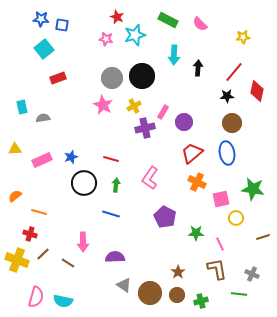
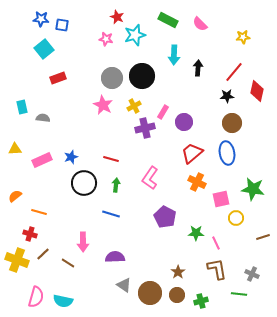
gray semicircle at (43, 118): rotated 16 degrees clockwise
pink line at (220, 244): moved 4 px left, 1 px up
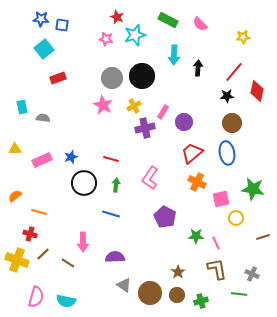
green star at (196, 233): moved 3 px down
cyan semicircle at (63, 301): moved 3 px right
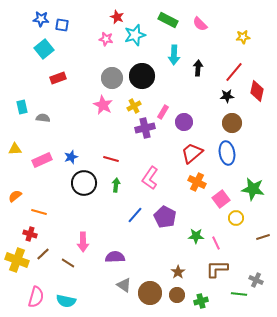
pink square at (221, 199): rotated 24 degrees counterclockwise
blue line at (111, 214): moved 24 px right, 1 px down; rotated 66 degrees counterclockwise
brown L-shape at (217, 269): rotated 80 degrees counterclockwise
gray cross at (252, 274): moved 4 px right, 6 px down
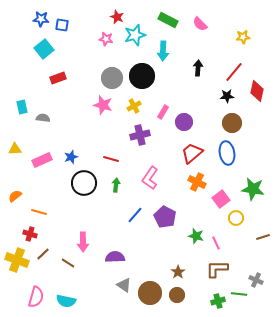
cyan arrow at (174, 55): moved 11 px left, 4 px up
pink star at (103, 105): rotated 12 degrees counterclockwise
purple cross at (145, 128): moved 5 px left, 7 px down
green star at (196, 236): rotated 14 degrees clockwise
green cross at (201, 301): moved 17 px right
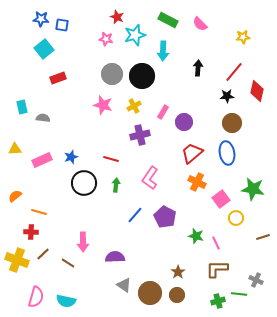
gray circle at (112, 78): moved 4 px up
red cross at (30, 234): moved 1 px right, 2 px up; rotated 16 degrees counterclockwise
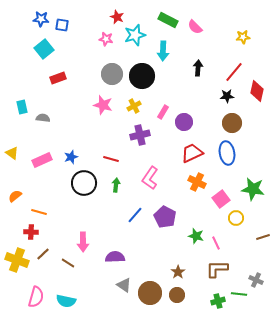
pink semicircle at (200, 24): moved 5 px left, 3 px down
yellow triangle at (15, 149): moved 3 px left, 4 px down; rotated 40 degrees clockwise
red trapezoid at (192, 153): rotated 15 degrees clockwise
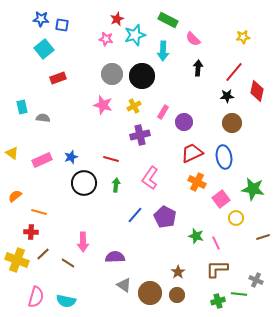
red star at (117, 17): moved 2 px down; rotated 24 degrees clockwise
pink semicircle at (195, 27): moved 2 px left, 12 px down
blue ellipse at (227, 153): moved 3 px left, 4 px down
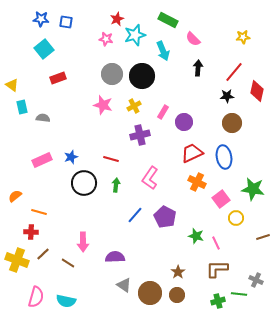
blue square at (62, 25): moved 4 px right, 3 px up
cyan arrow at (163, 51): rotated 24 degrees counterclockwise
yellow triangle at (12, 153): moved 68 px up
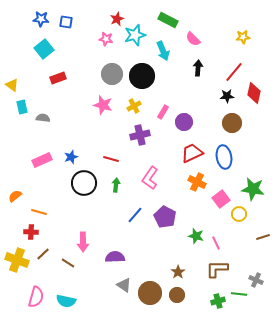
red diamond at (257, 91): moved 3 px left, 2 px down
yellow circle at (236, 218): moved 3 px right, 4 px up
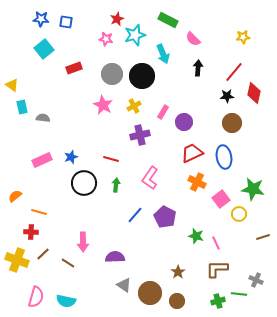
cyan arrow at (163, 51): moved 3 px down
red rectangle at (58, 78): moved 16 px right, 10 px up
pink star at (103, 105): rotated 12 degrees clockwise
brown circle at (177, 295): moved 6 px down
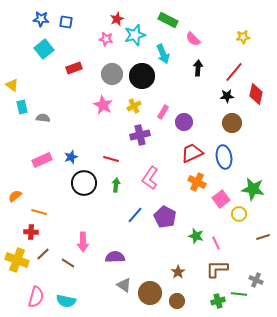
red diamond at (254, 93): moved 2 px right, 1 px down
